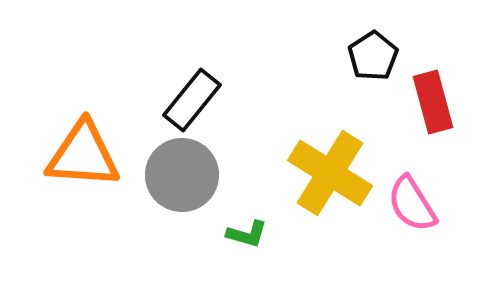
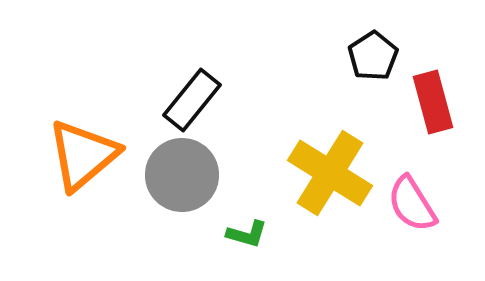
orange triangle: rotated 44 degrees counterclockwise
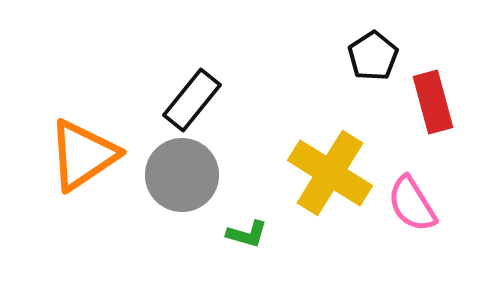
orange triangle: rotated 6 degrees clockwise
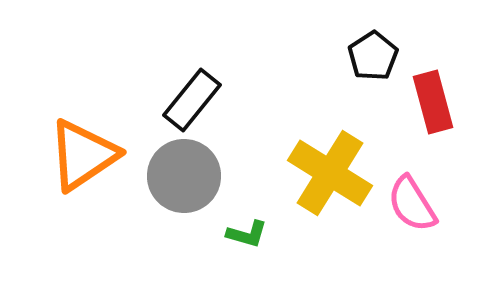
gray circle: moved 2 px right, 1 px down
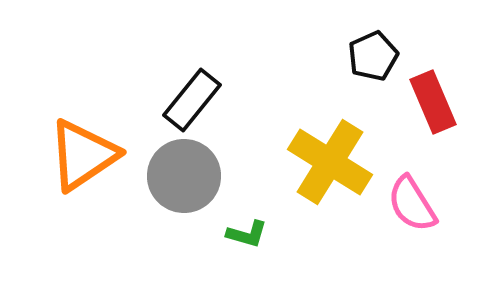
black pentagon: rotated 9 degrees clockwise
red rectangle: rotated 8 degrees counterclockwise
yellow cross: moved 11 px up
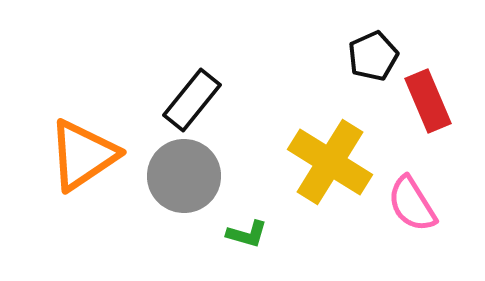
red rectangle: moved 5 px left, 1 px up
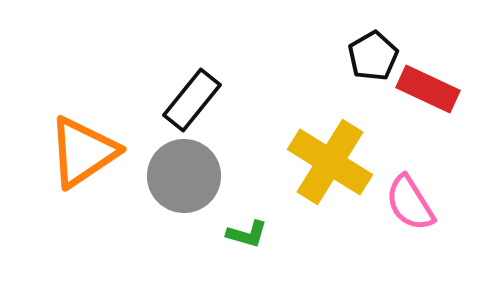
black pentagon: rotated 6 degrees counterclockwise
red rectangle: moved 12 px up; rotated 42 degrees counterclockwise
orange triangle: moved 3 px up
pink semicircle: moved 2 px left, 1 px up
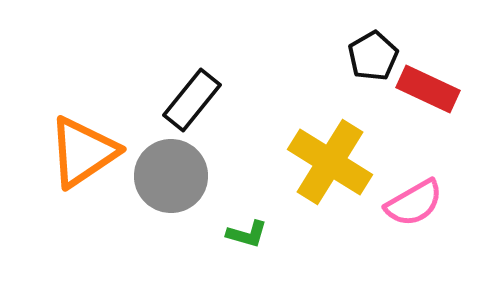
gray circle: moved 13 px left
pink semicircle: moved 4 px right; rotated 88 degrees counterclockwise
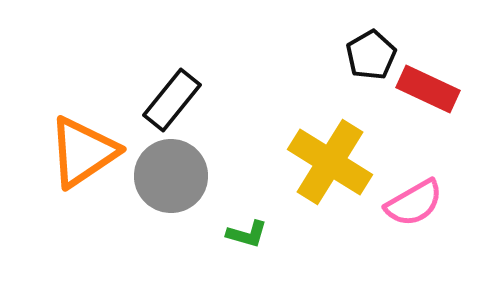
black pentagon: moved 2 px left, 1 px up
black rectangle: moved 20 px left
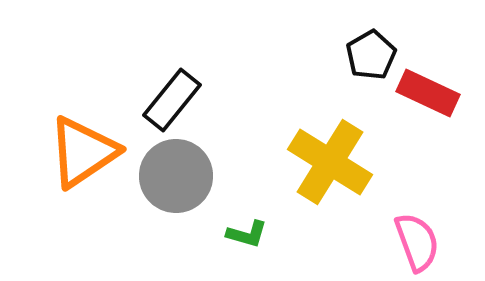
red rectangle: moved 4 px down
gray circle: moved 5 px right
pink semicircle: moved 3 px right, 39 px down; rotated 80 degrees counterclockwise
